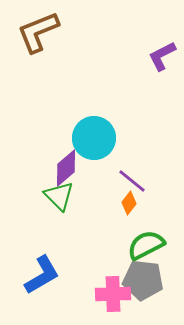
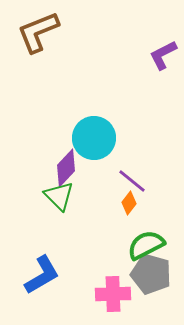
purple L-shape: moved 1 px right, 1 px up
purple diamond: rotated 6 degrees counterclockwise
gray pentagon: moved 8 px right, 6 px up; rotated 9 degrees clockwise
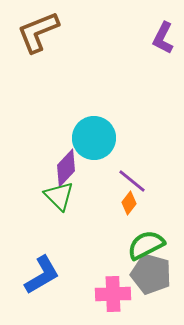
purple L-shape: moved 17 px up; rotated 36 degrees counterclockwise
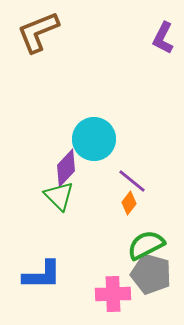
cyan circle: moved 1 px down
blue L-shape: rotated 30 degrees clockwise
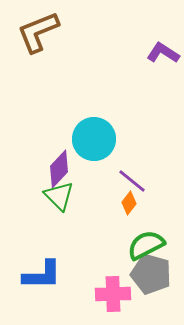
purple L-shape: moved 15 px down; rotated 96 degrees clockwise
purple diamond: moved 7 px left, 1 px down
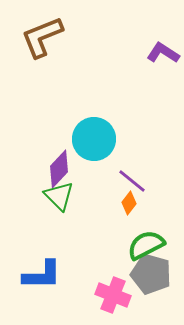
brown L-shape: moved 4 px right, 5 px down
pink cross: moved 1 px down; rotated 24 degrees clockwise
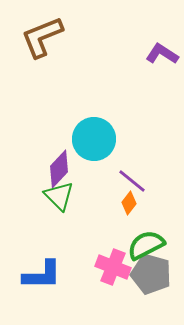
purple L-shape: moved 1 px left, 1 px down
pink cross: moved 28 px up
